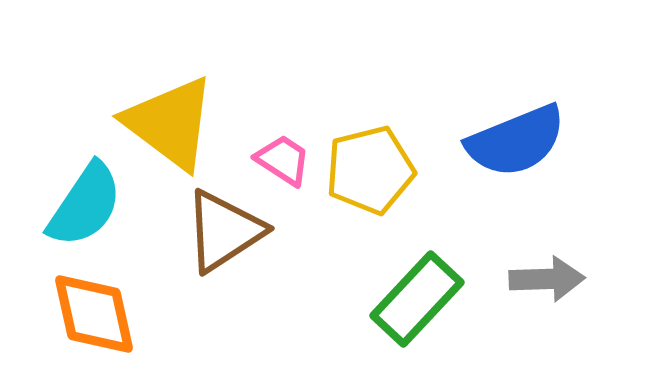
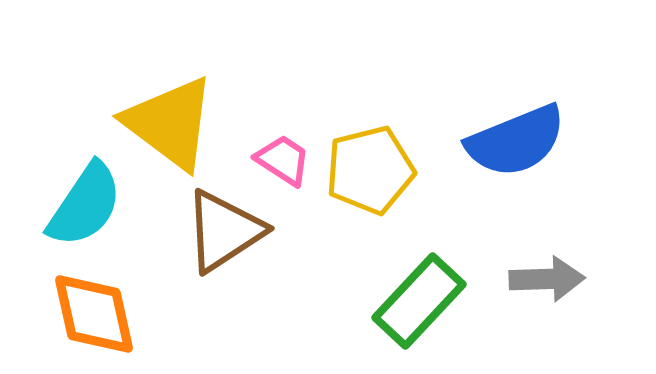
green rectangle: moved 2 px right, 2 px down
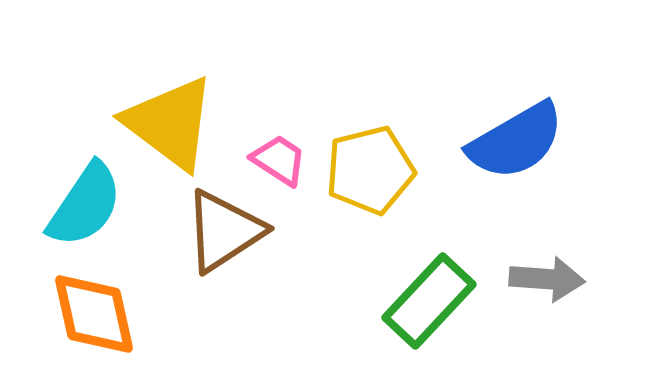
blue semicircle: rotated 8 degrees counterclockwise
pink trapezoid: moved 4 px left
gray arrow: rotated 6 degrees clockwise
green rectangle: moved 10 px right
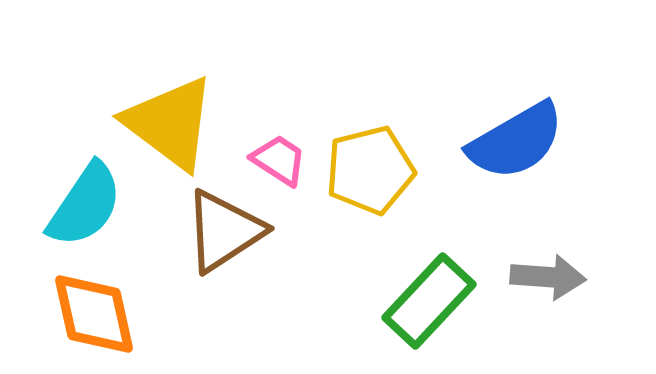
gray arrow: moved 1 px right, 2 px up
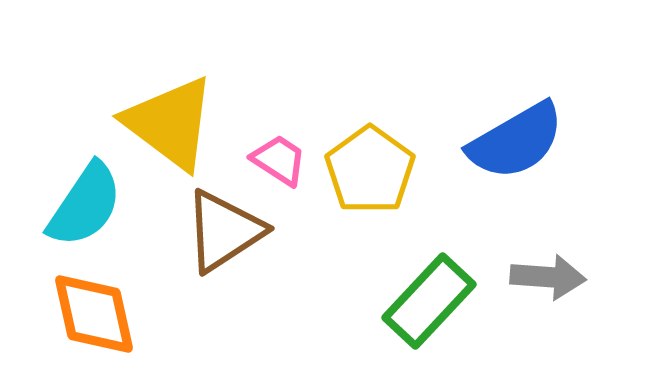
yellow pentagon: rotated 22 degrees counterclockwise
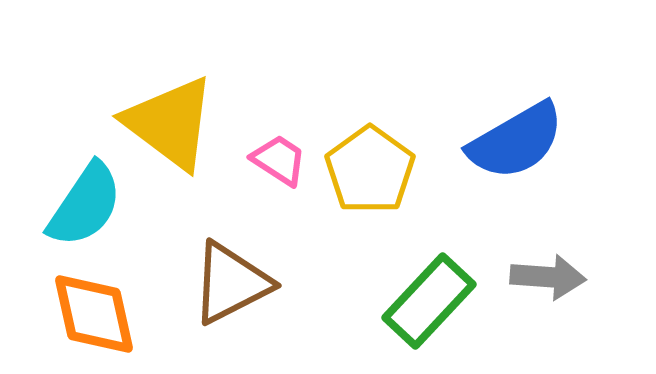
brown triangle: moved 7 px right, 52 px down; rotated 6 degrees clockwise
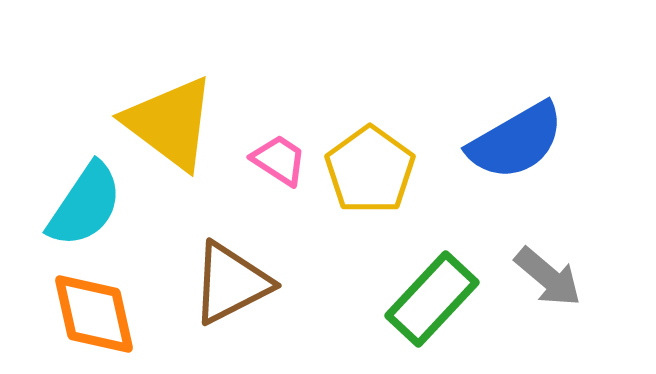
gray arrow: rotated 36 degrees clockwise
green rectangle: moved 3 px right, 2 px up
